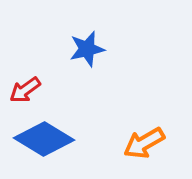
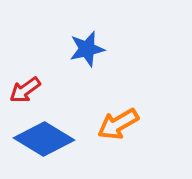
orange arrow: moved 26 px left, 19 px up
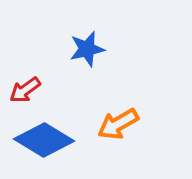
blue diamond: moved 1 px down
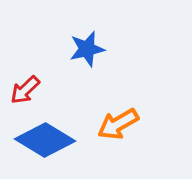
red arrow: rotated 8 degrees counterclockwise
blue diamond: moved 1 px right
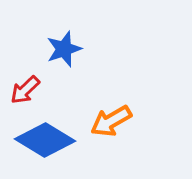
blue star: moved 23 px left; rotated 6 degrees counterclockwise
orange arrow: moved 7 px left, 3 px up
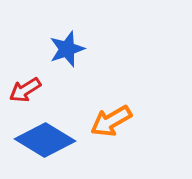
blue star: moved 3 px right
red arrow: rotated 12 degrees clockwise
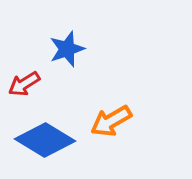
red arrow: moved 1 px left, 6 px up
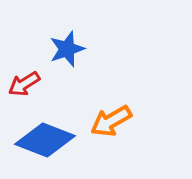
blue diamond: rotated 10 degrees counterclockwise
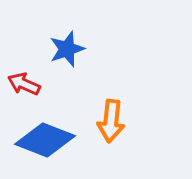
red arrow: rotated 56 degrees clockwise
orange arrow: rotated 54 degrees counterclockwise
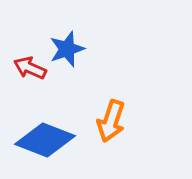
red arrow: moved 6 px right, 16 px up
orange arrow: rotated 12 degrees clockwise
